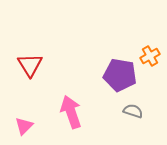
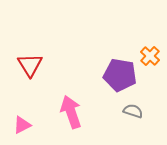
orange cross: rotated 18 degrees counterclockwise
pink triangle: moved 2 px left, 1 px up; rotated 18 degrees clockwise
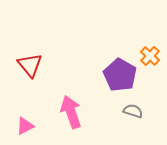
red triangle: rotated 8 degrees counterclockwise
purple pentagon: rotated 20 degrees clockwise
pink triangle: moved 3 px right, 1 px down
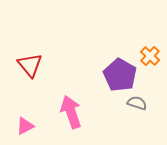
gray semicircle: moved 4 px right, 8 px up
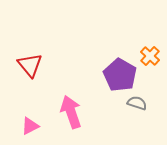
pink triangle: moved 5 px right
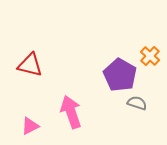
red triangle: rotated 36 degrees counterclockwise
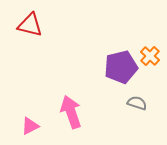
red triangle: moved 40 px up
purple pentagon: moved 1 px right, 8 px up; rotated 28 degrees clockwise
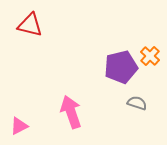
pink triangle: moved 11 px left
